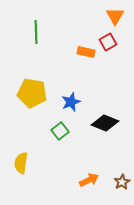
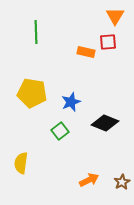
red square: rotated 24 degrees clockwise
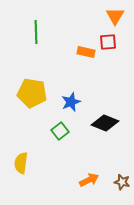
brown star: rotated 28 degrees counterclockwise
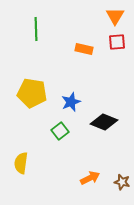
green line: moved 3 px up
red square: moved 9 px right
orange rectangle: moved 2 px left, 3 px up
black diamond: moved 1 px left, 1 px up
orange arrow: moved 1 px right, 2 px up
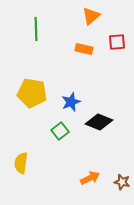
orange triangle: moved 24 px left; rotated 18 degrees clockwise
black diamond: moved 5 px left
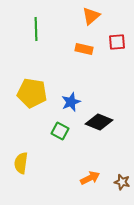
green square: rotated 24 degrees counterclockwise
